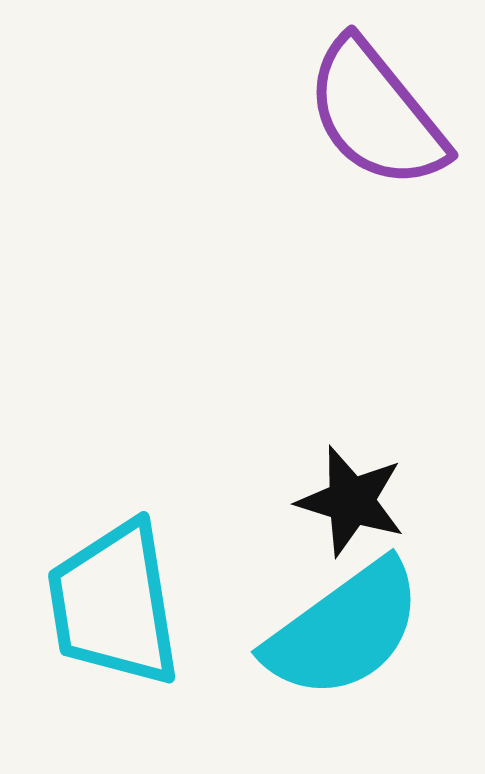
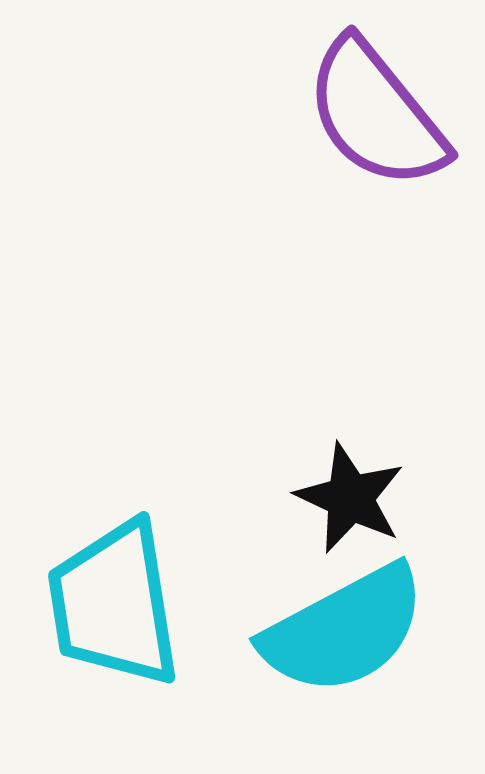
black star: moved 1 px left, 3 px up; rotated 8 degrees clockwise
cyan semicircle: rotated 8 degrees clockwise
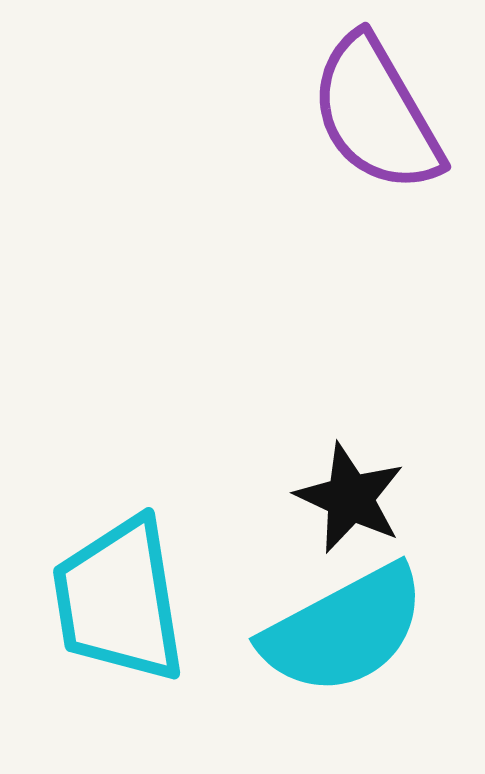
purple semicircle: rotated 9 degrees clockwise
cyan trapezoid: moved 5 px right, 4 px up
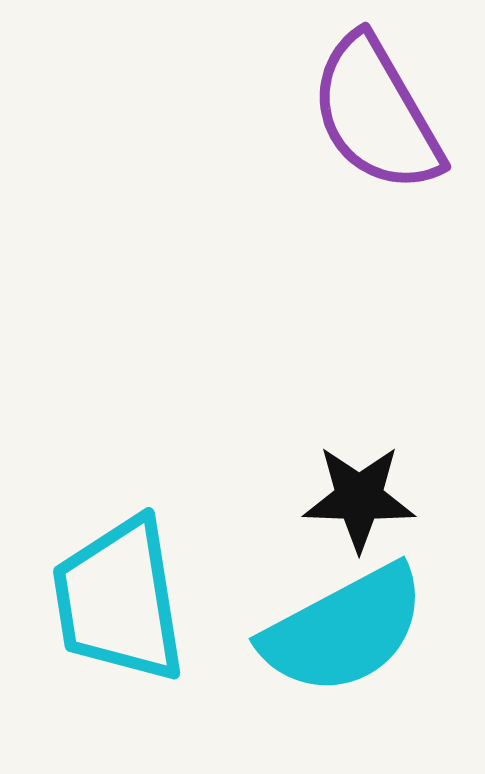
black star: moved 9 px right; rotated 23 degrees counterclockwise
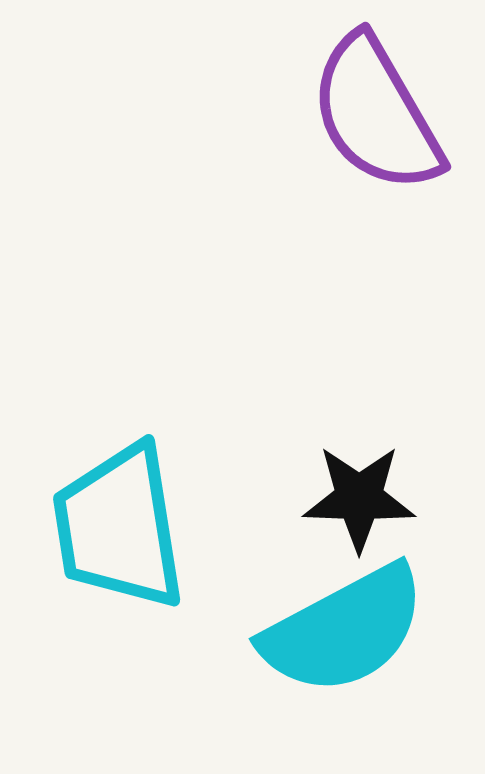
cyan trapezoid: moved 73 px up
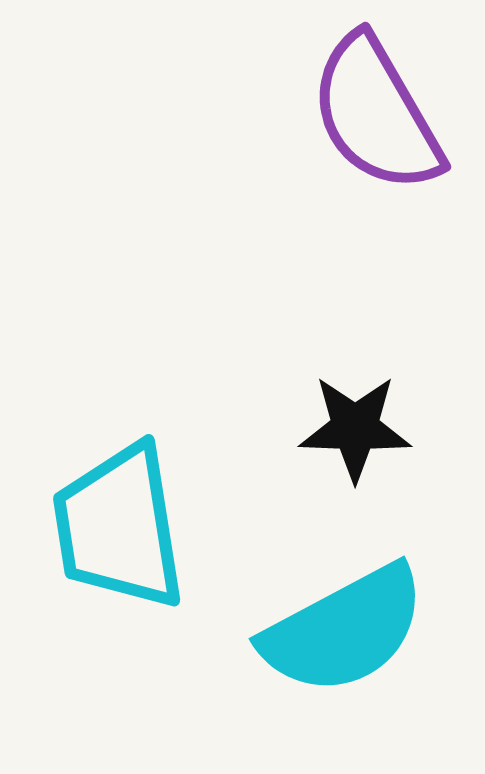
black star: moved 4 px left, 70 px up
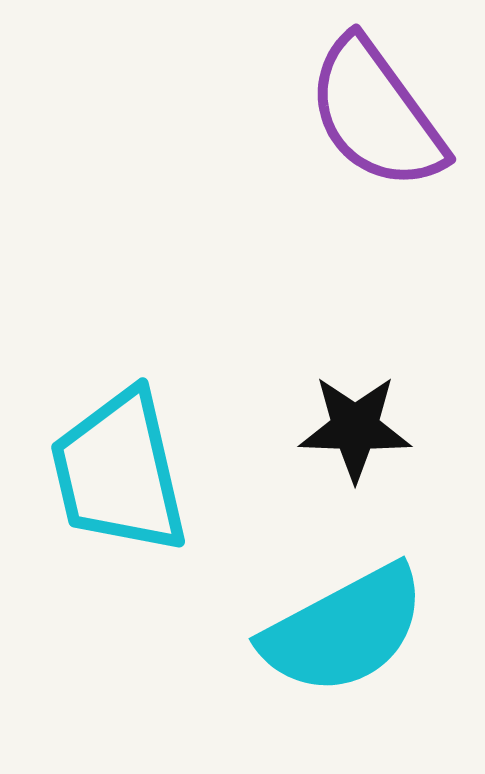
purple semicircle: rotated 6 degrees counterclockwise
cyan trapezoid: moved 55 px up; rotated 4 degrees counterclockwise
